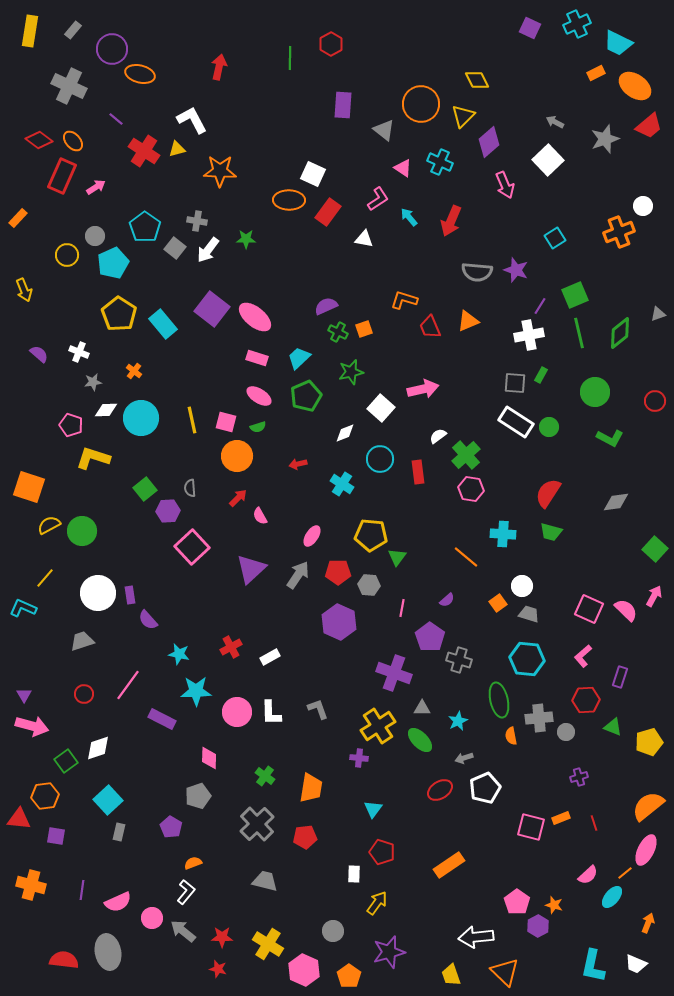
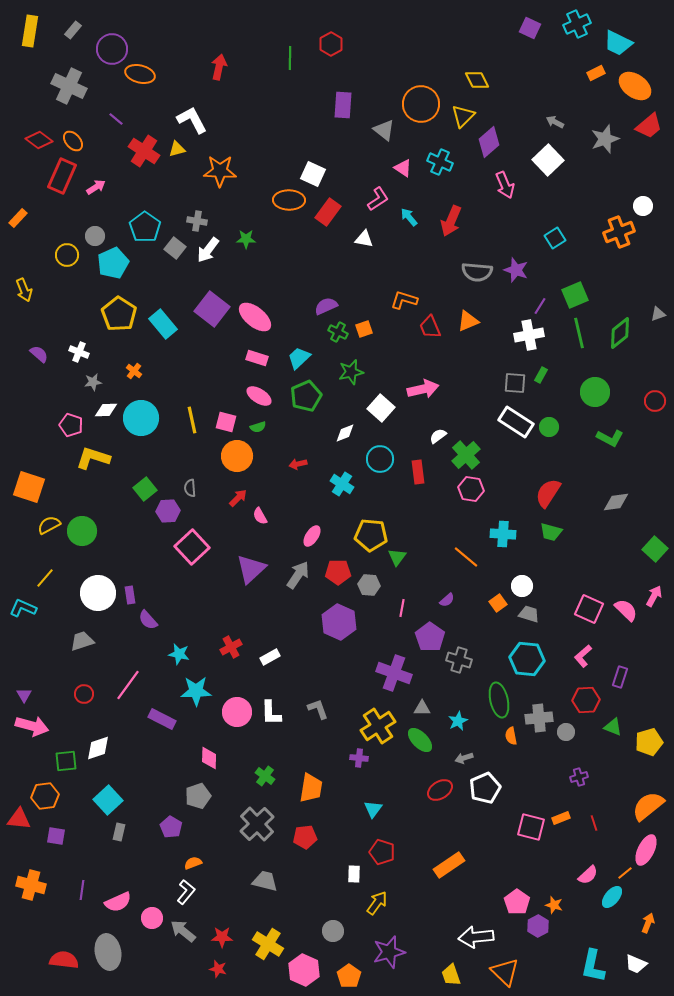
green square at (66, 761): rotated 30 degrees clockwise
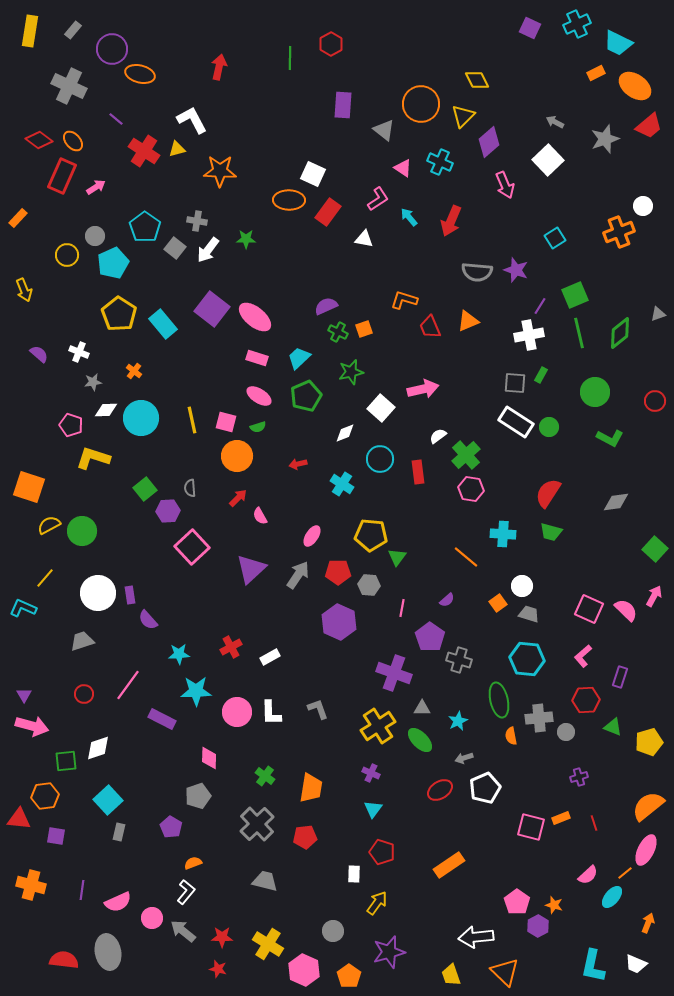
cyan star at (179, 654): rotated 15 degrees counterclockwise
purple cross at (359, 758): moved 12 px right, 15 px down; rotated 18 degrees clockwise
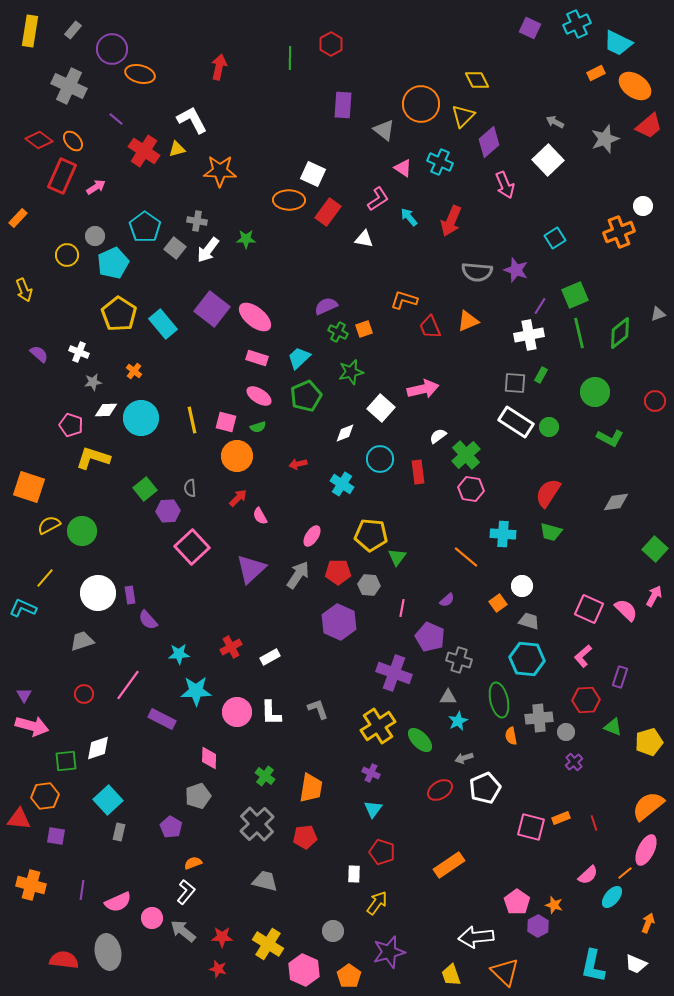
gray trapezoid at (529, 614): moved 7 px down
purple pentagon at (430, 637): rotated 12 degrees counterclockwise
gray triangle at (422, 708): moved 26 px right, 11 px up
purple cross at (579, 777): moved 5 px left, 15 px up; rotated 24 degrees counterclockwise
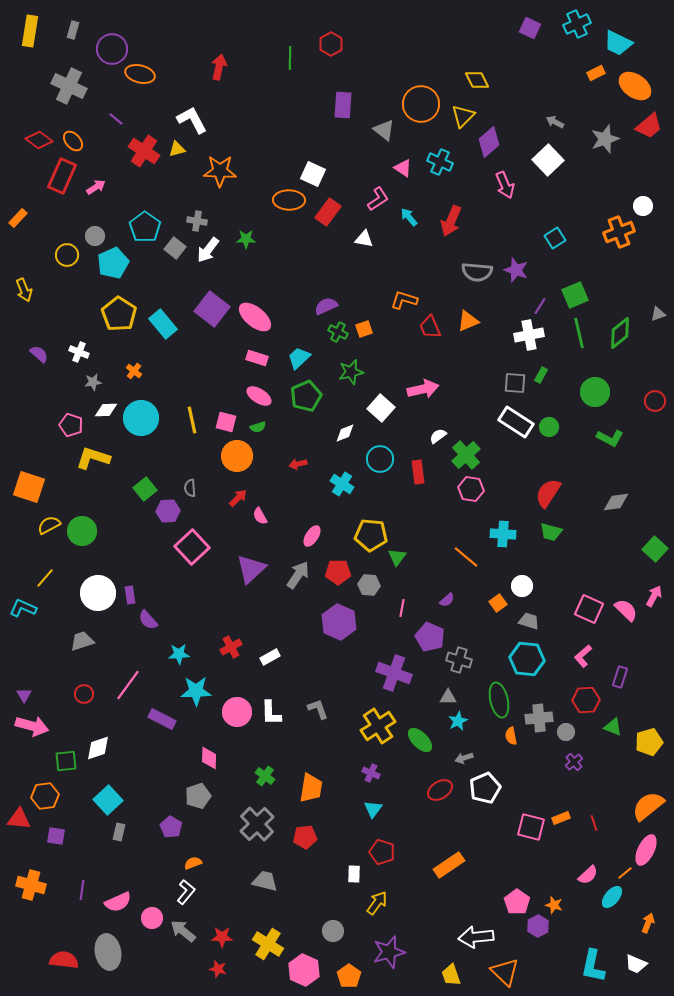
gray rectangle at (73, 30): rotated 24 degrees counterclockwise
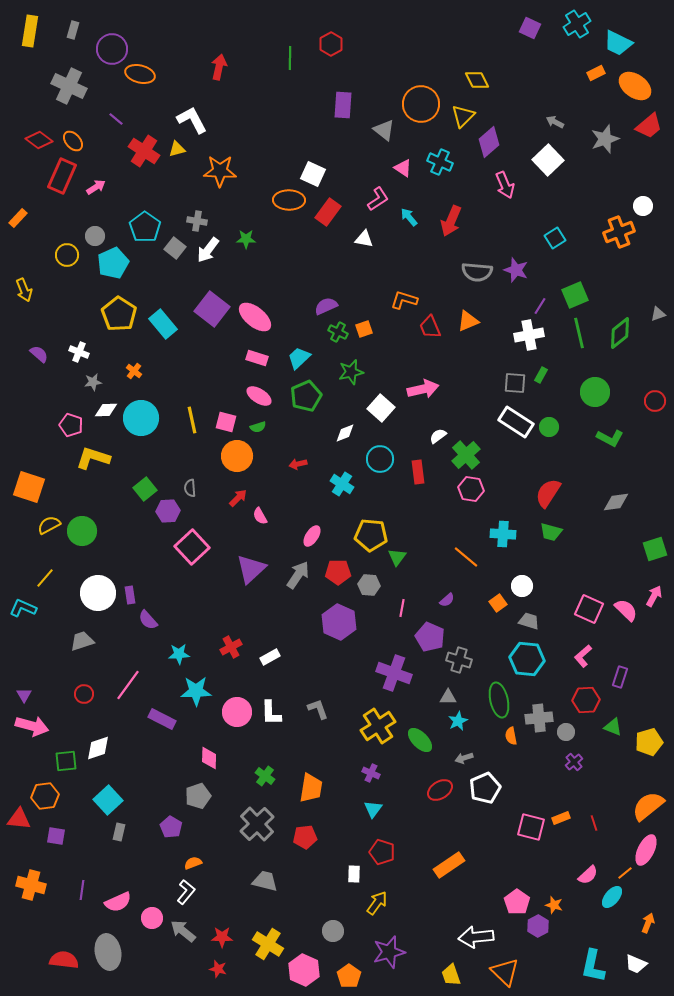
cyan cross at (577, 24): rotated 8 degrees counterclockwise
green square at (655, 549): rotated 30 degrees clockwise
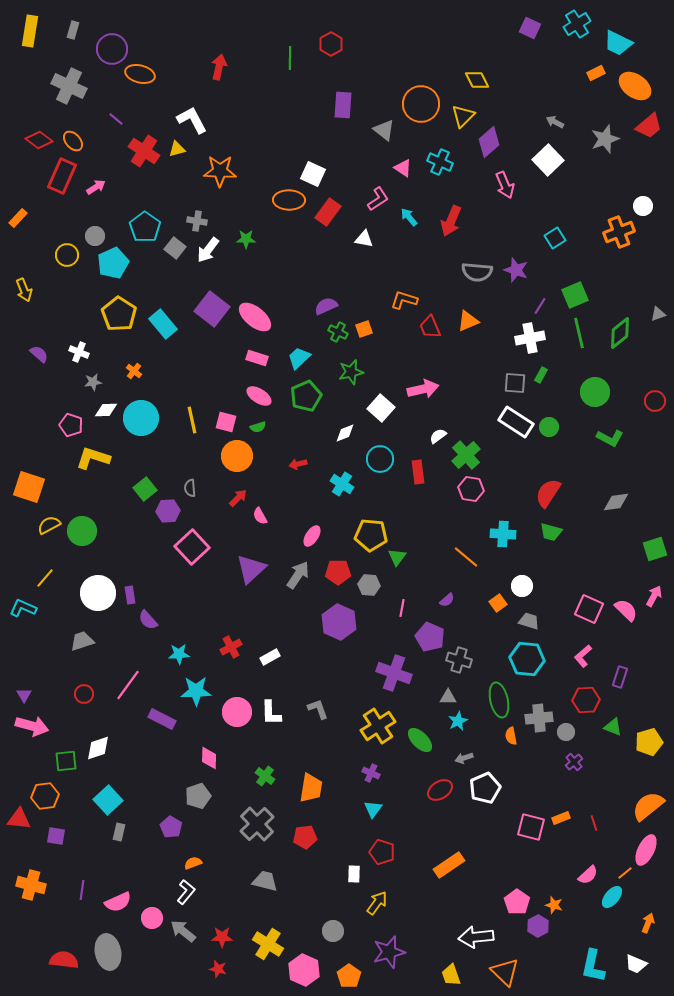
white cross at (529, 335): moved 1 px right, 3 px down
